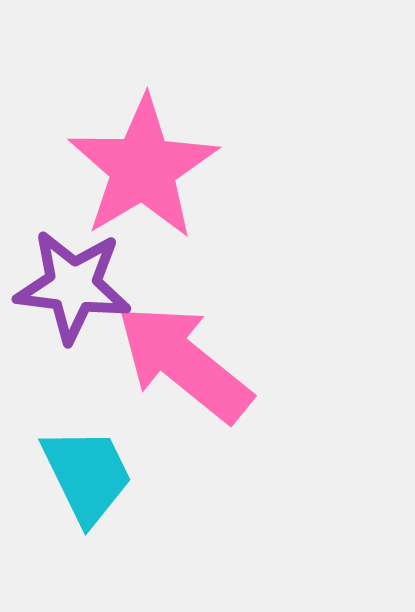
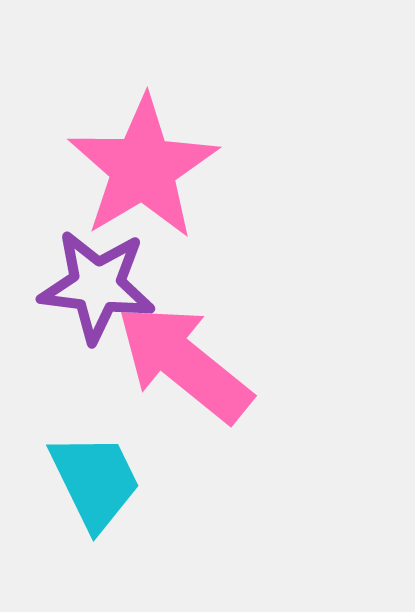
purple star: moved 24 px right
cyan trapezoid: moved 8 px right, 6 px down
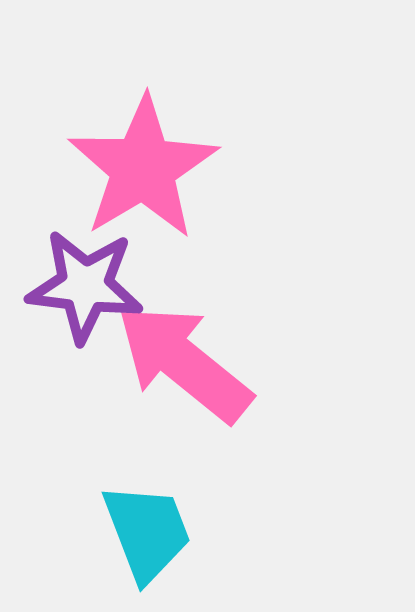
purple star: moved 12 px left
cyan trapezoid: moved 52 px right, 51 px down; rotated 5 degrees clockwise
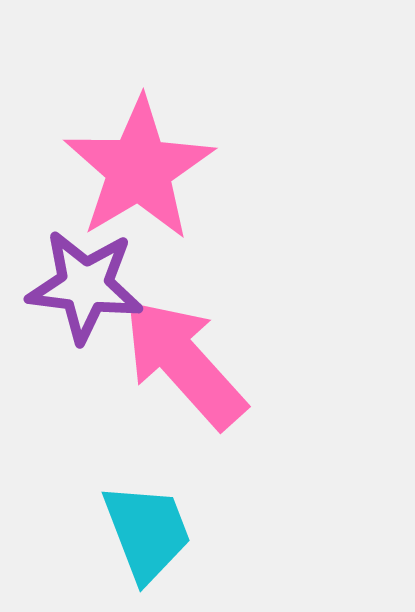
pink star: moved 4 px left, 1 px down
pink arrow: rotated 9 degrees clockwise
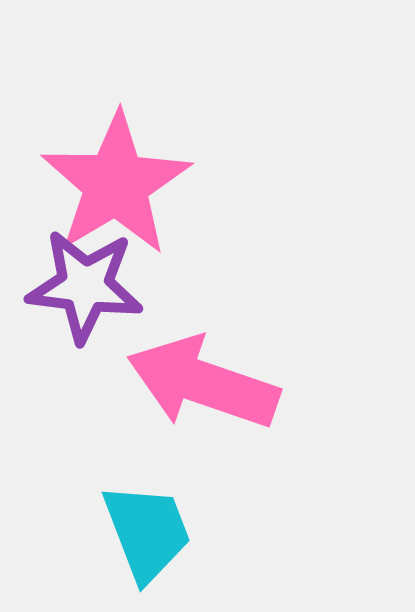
pink star: moved 23 px left, 15 px down
pink arrow: moved 19 px right, 20 px down; rotated 29 degrees counterclockwise
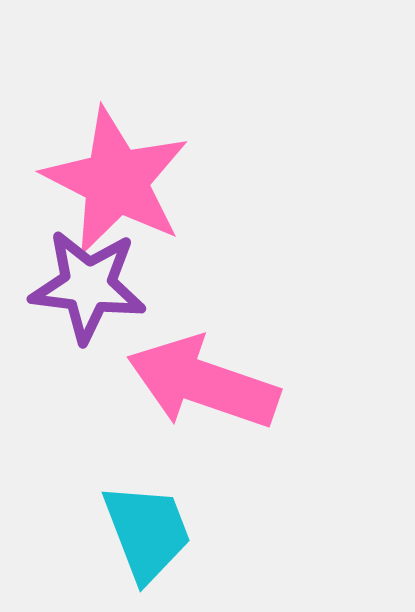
pink star: moved 3 px up; rotated 14 degrees counterclockwise
purple star: moved 3 px right
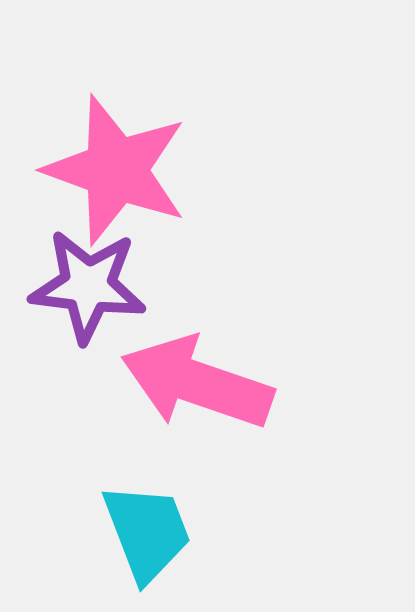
pink star: moved 11 px up; rotated 7 degrees counterclockwise
pink arrow: moved 6 px left
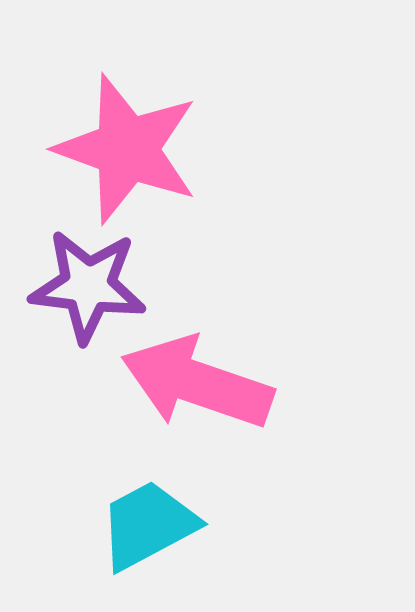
pink star: moved 11 px right, 21 px up
cyan trapezoid: moved 1 px right, 7 px up; rotated 97 degrees counterclockwise
